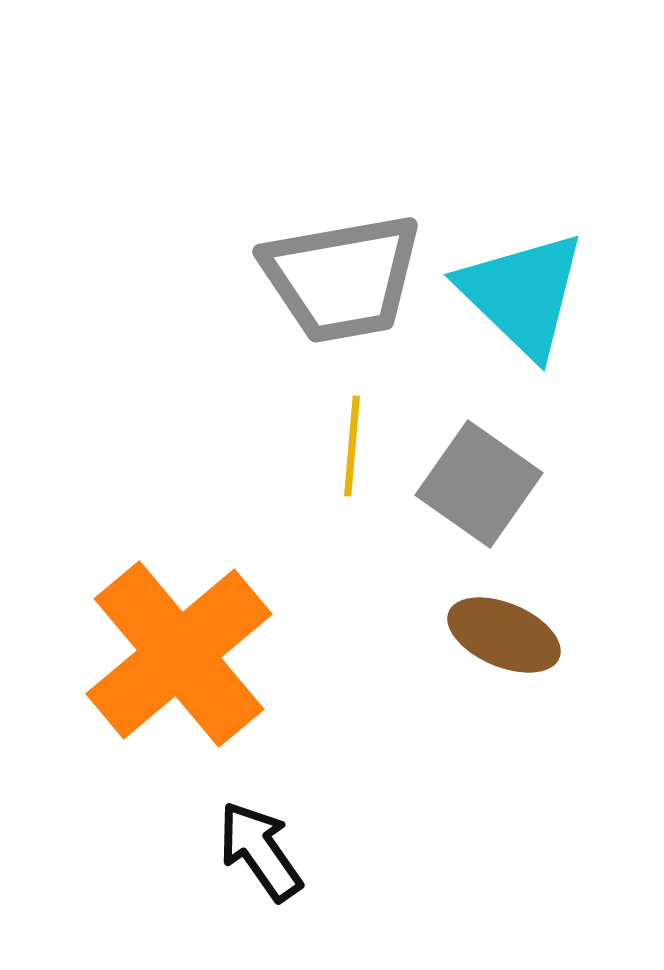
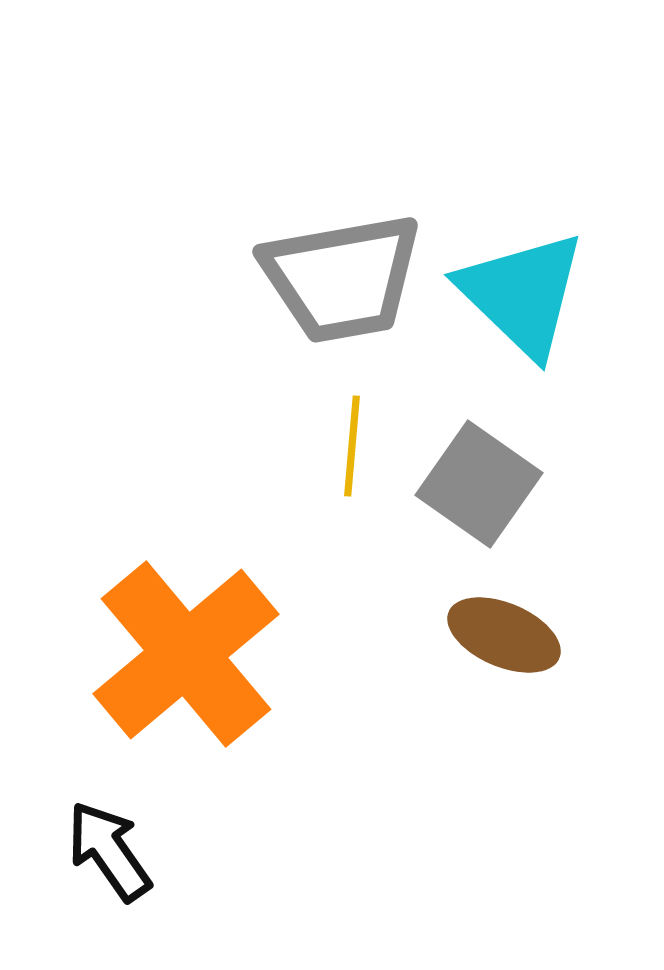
orange cross: moved 7 px right
black arrow: moved 151 px left
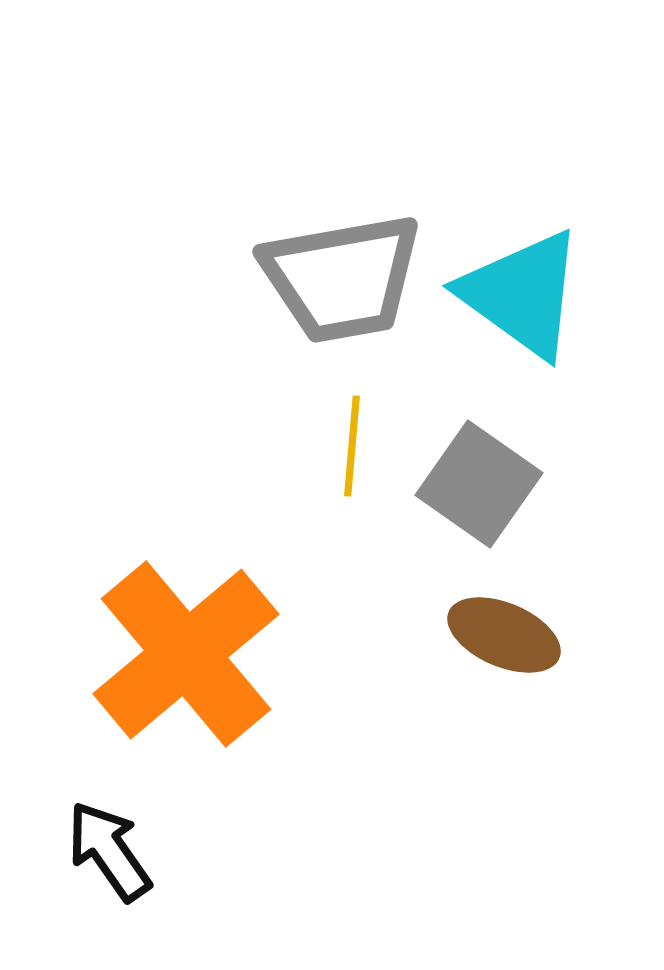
cyan triangle: rotated 8 degrees counterclockwise
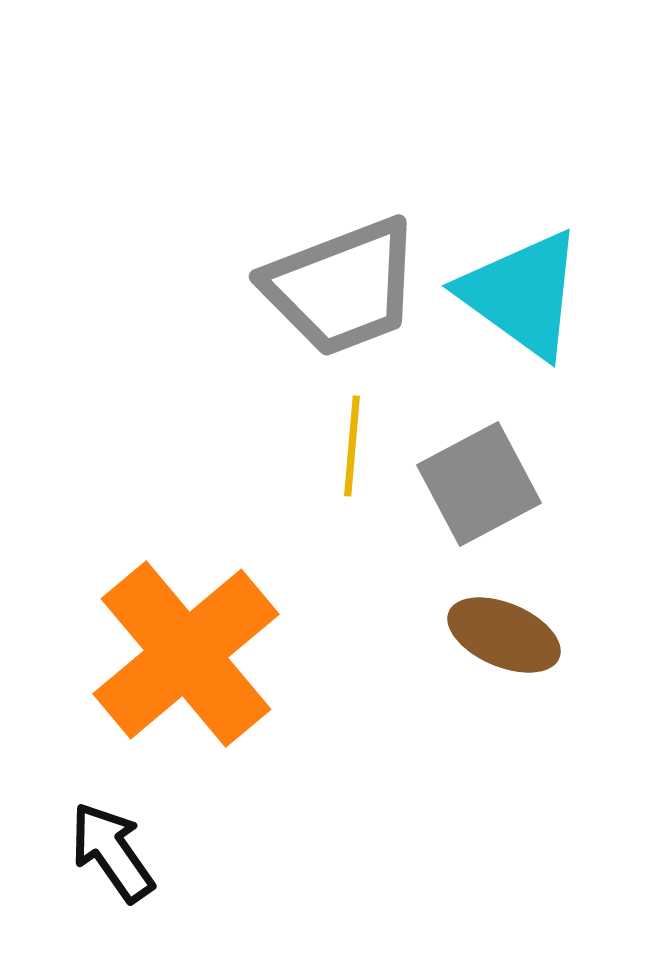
gray trapezoid: moved 9 px down; rotated 11 degrees counterclockwise
gray square: rotated 27 degrees clockwise
black arrow: moved 3 px right, 1 px down
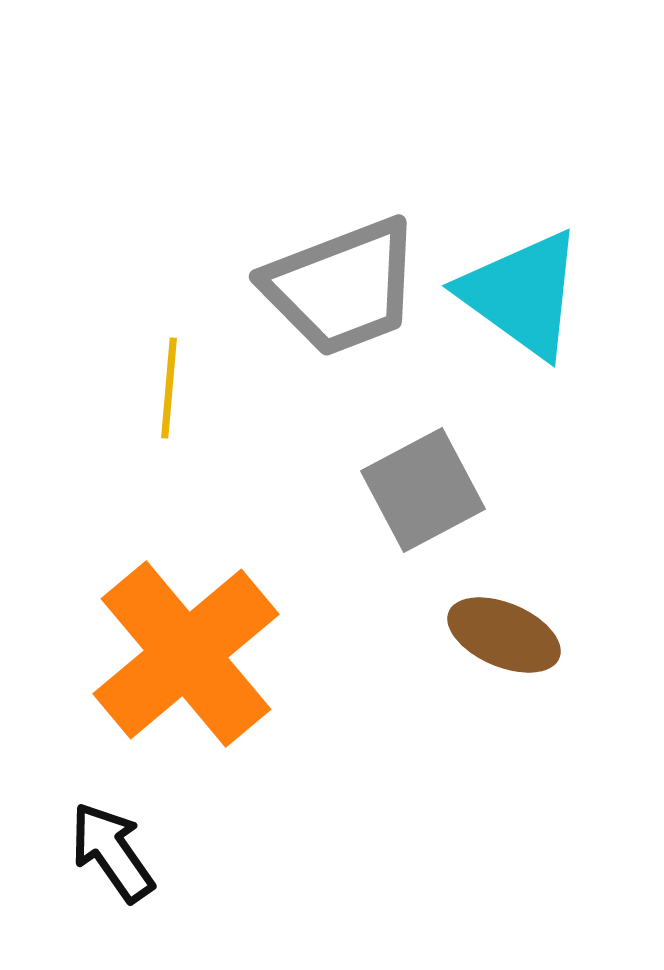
yellow line: moved 183 px left, 58 px up
gray square: moved 56 px left, 6 px down
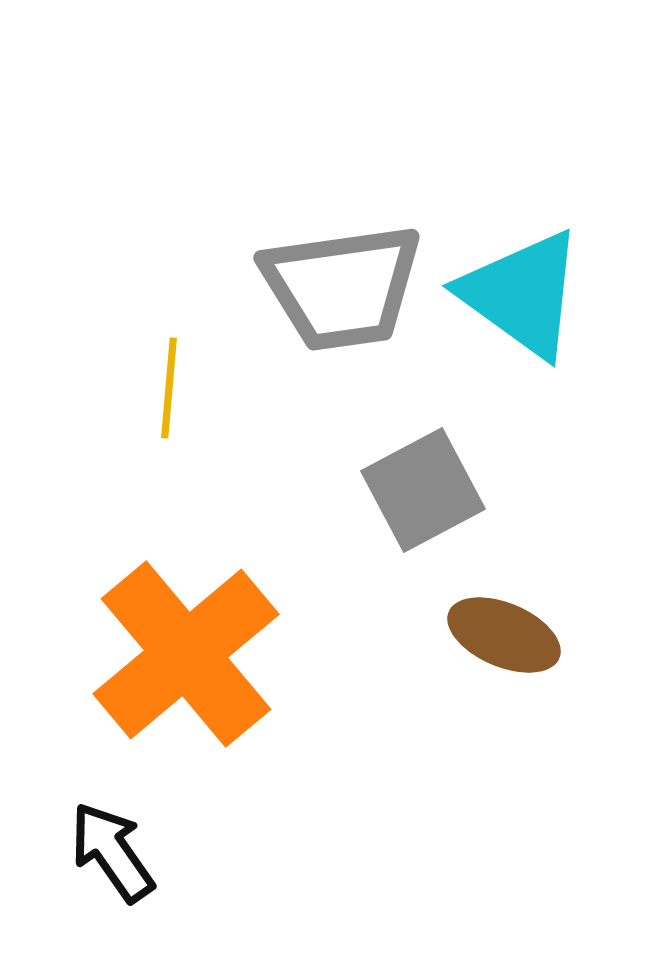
gray trapezoid: rotated 13 degrees clockwise
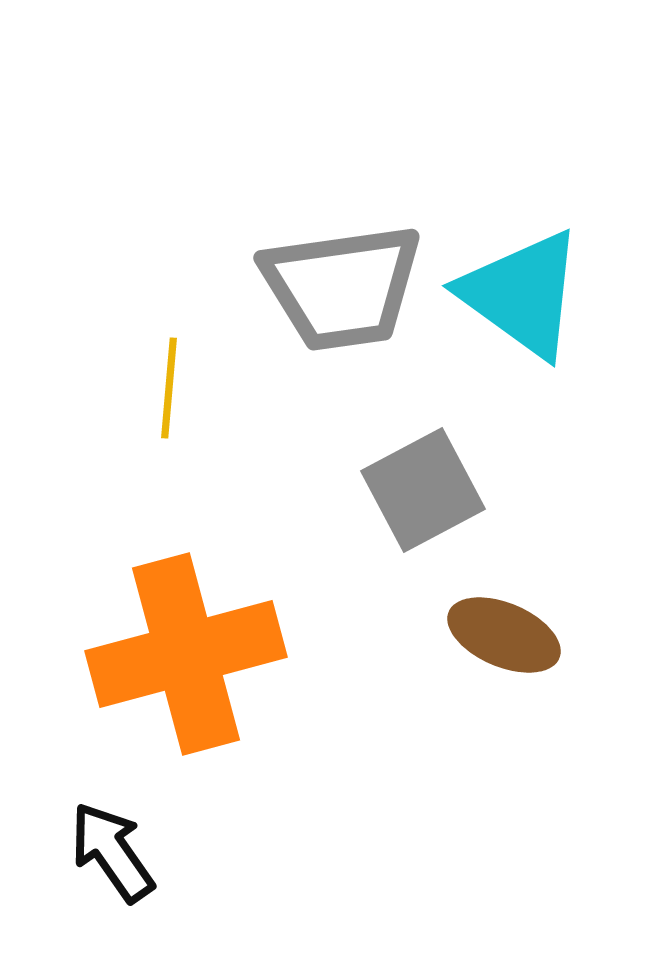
orange cross: rotated 25 degrees clockwise
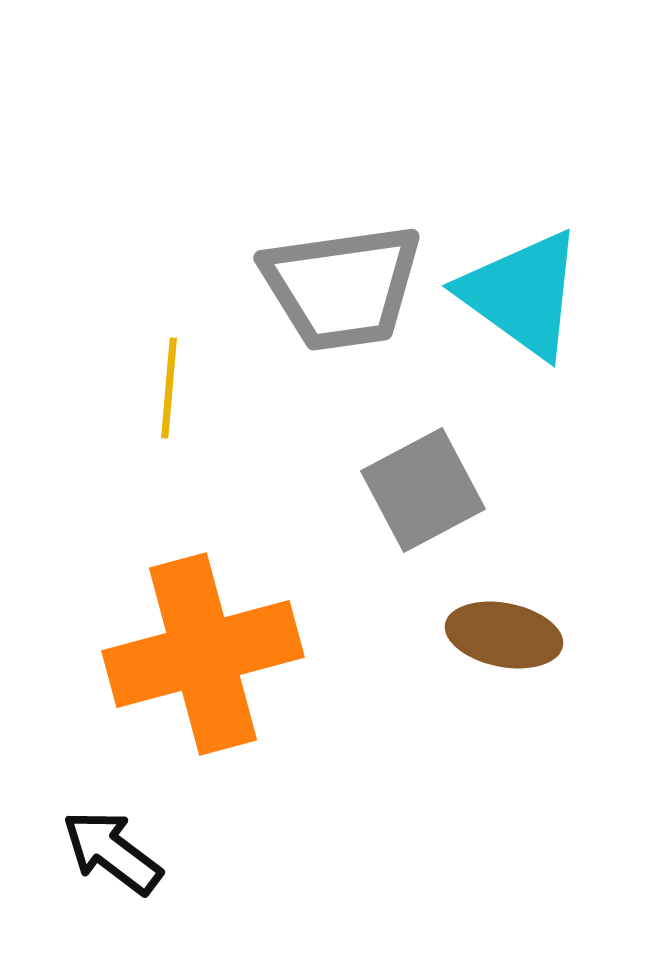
brown ellipse: rotated 12 degrees counterclockwise
orange cross: moved 17 px right
black arrow: rotated 18 degrees counterclockwise
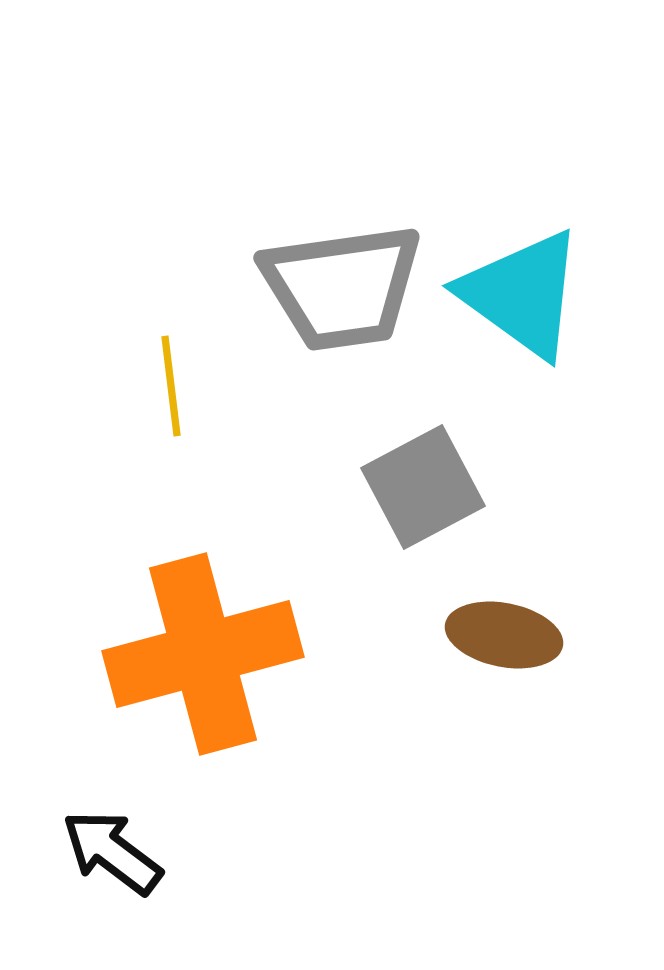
yellow line: moved 2 px right, 2 px up; rotated 12 degrees counterclockwise
gray square: moved 3 px up
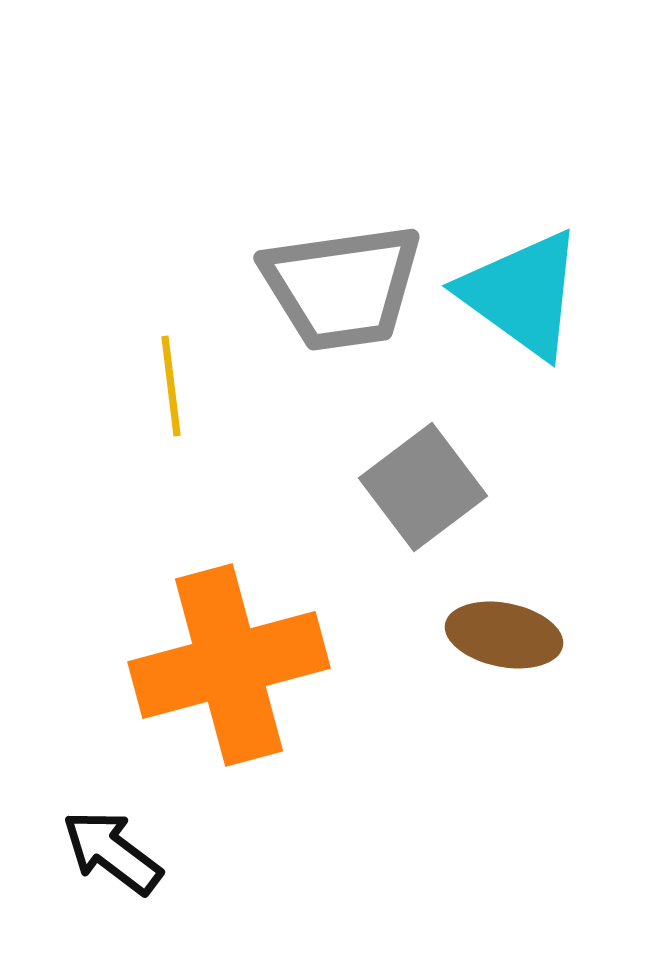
gray square: rotated 9 degrees counterclockwise
orange cross: moved 26 px right, 11 px down
